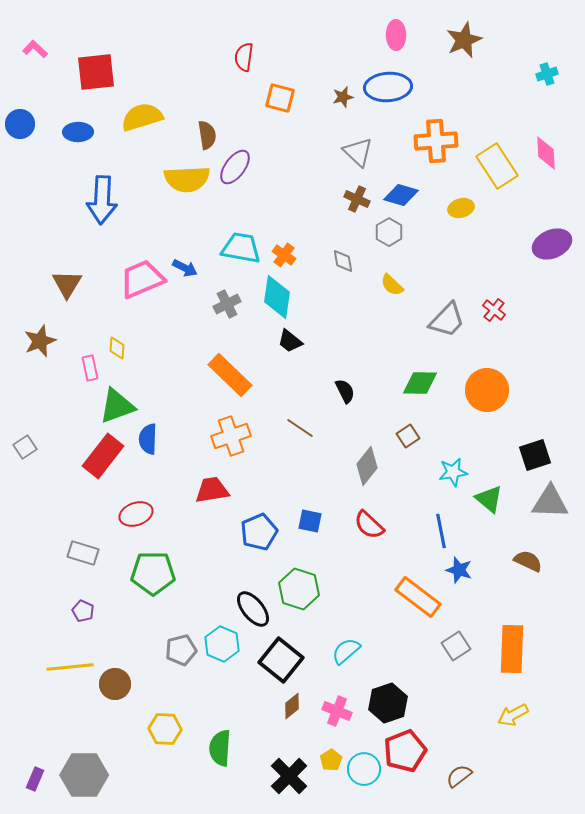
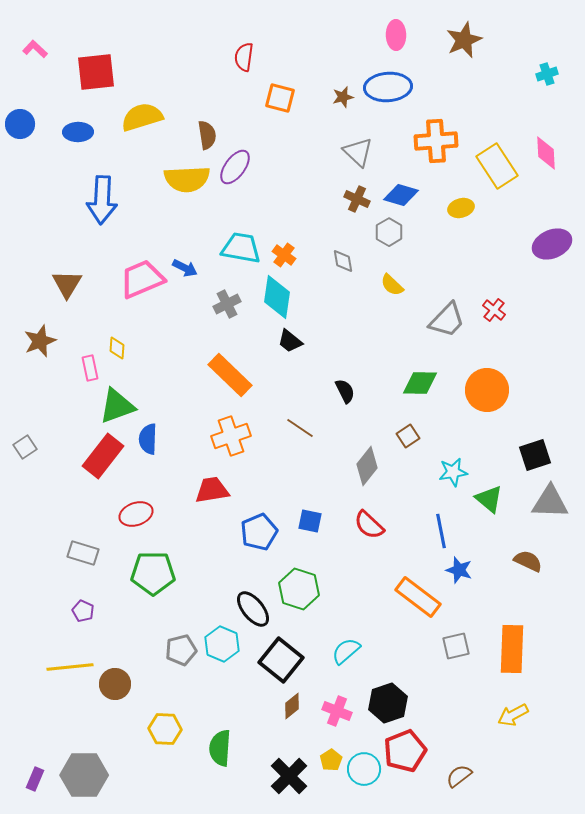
gray square at (456, 646): rotated 20 degrees clockwise
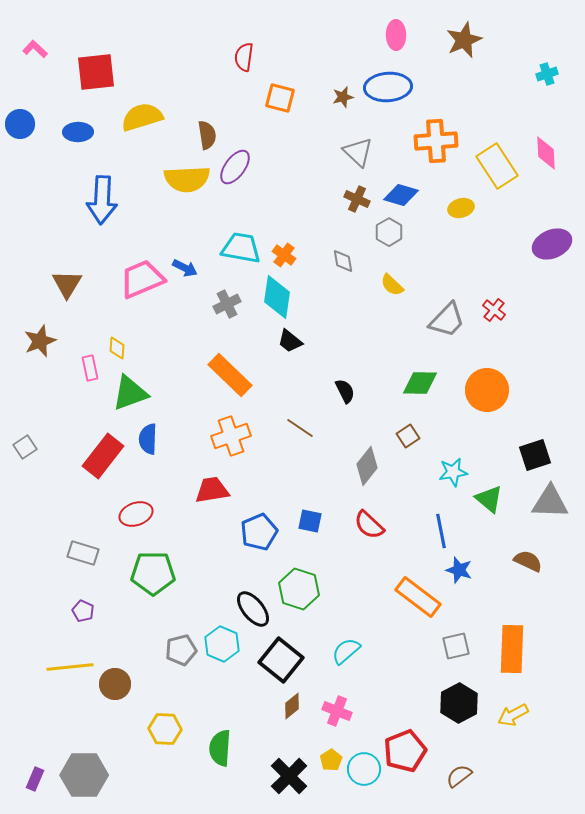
green triangle at (117, 406): moved 13 px right, 13 px up
black hexagon at (388, 703): moved 71 px right; rotated 9 degrees counterclockwise
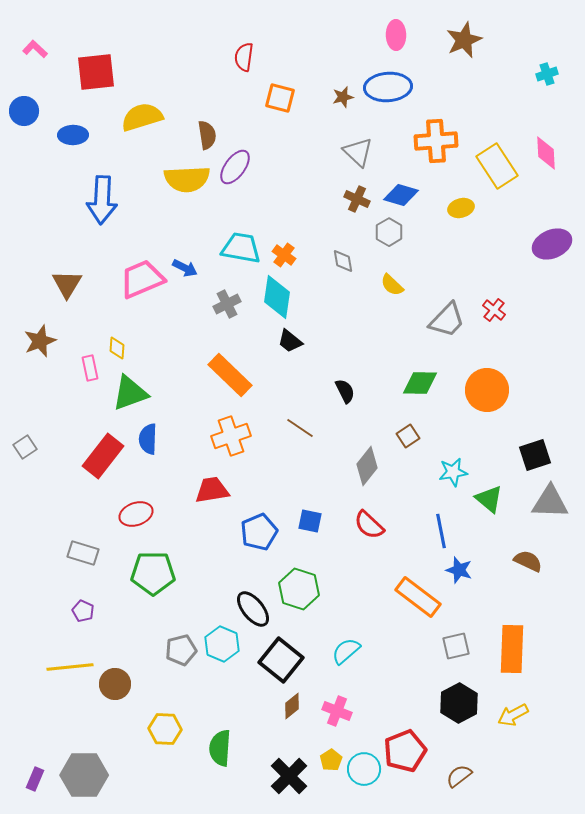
blue circle at (20, 124): moved 4 px right, 13 px up
blue ellipse at (78, 132): moved 5 px left, 3 px down
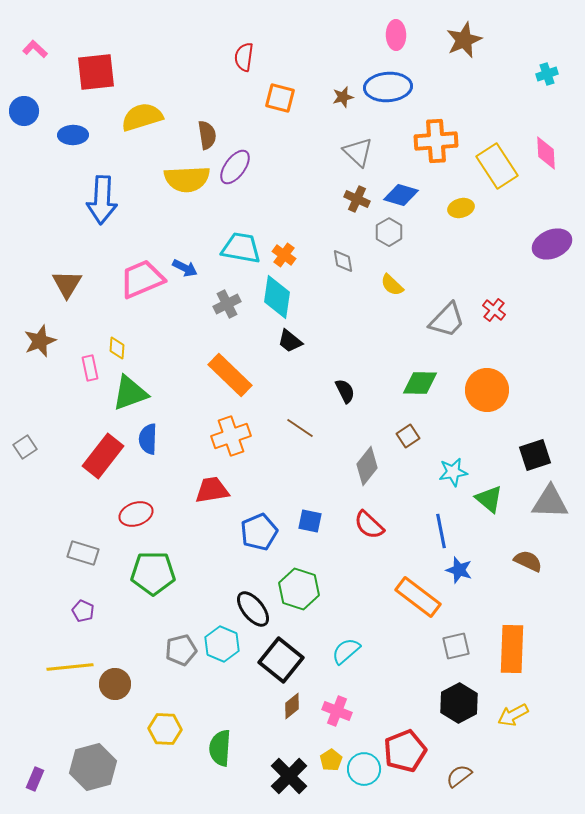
gray hexagon at (84, 775): moved 9 px right, 8 px up; rotated 15 degrees counterclockwise
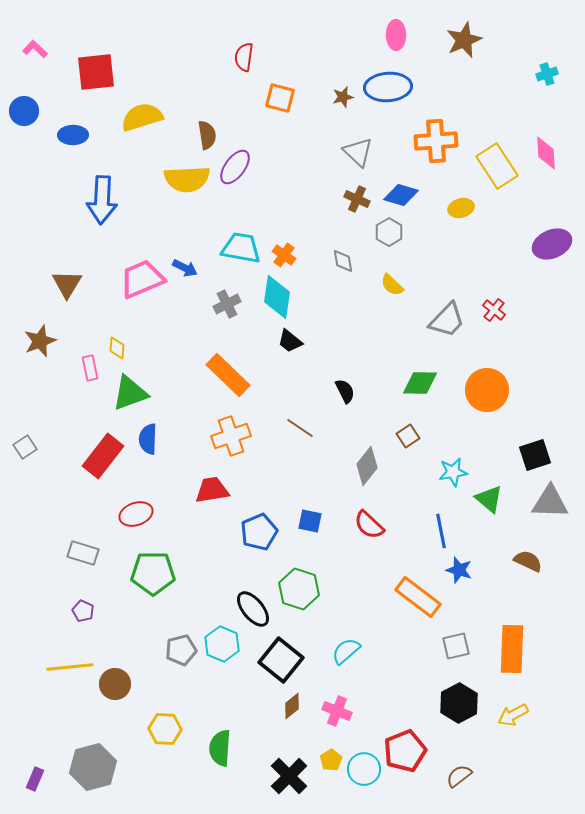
orange rectangle at (230, 375): moved 2 px left
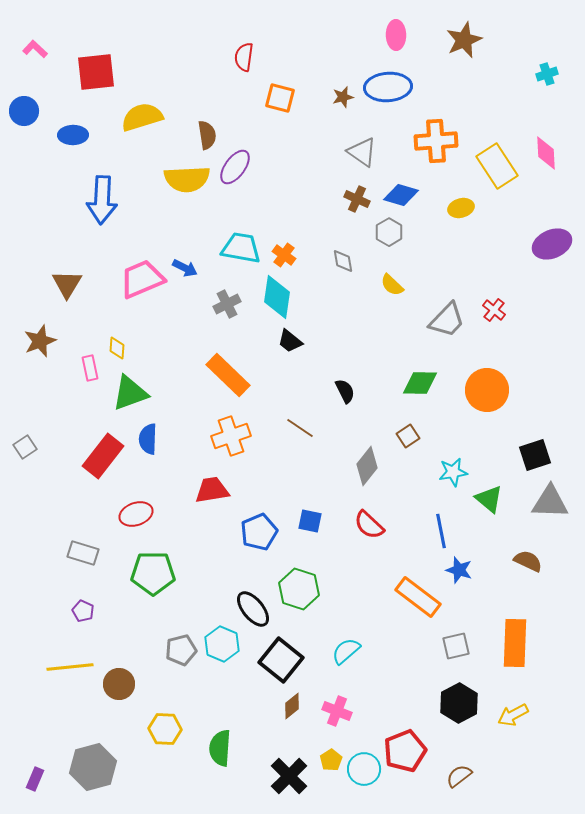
gray triangle at (358, 152): moved 4 px right; rotated 8 degrees counterclockwise
orange rectangle at (512, 649): moved 3 px right, 6 px up
brown circle at (115, 684): moved 4 px right
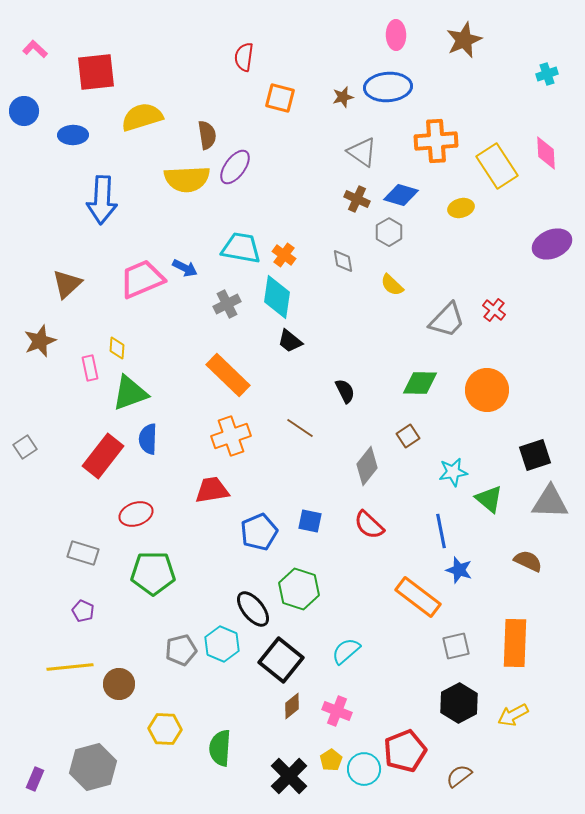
brown triangle at (67, 284): rotated 16 degrees clockwise
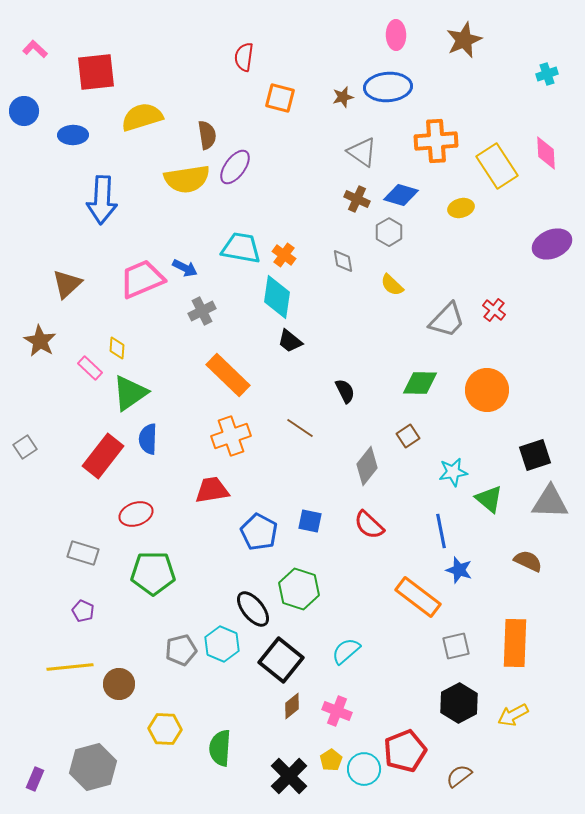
yellow semicircle at (187, 179): rotated 6 degrees counterclockwise
gray cross at (227, 304): moved 25 px left, 7 px down
brown star at (40, 341): rotated 20 degrees counterclockwise
pink rectangle at (90, 368): rotated 35 degrees counterclockwise
green triangle at (130, 393): rotated 15 degrees counterclockwise
blue pentagon at (259, 532): rotated 21 degrees counterclockwise
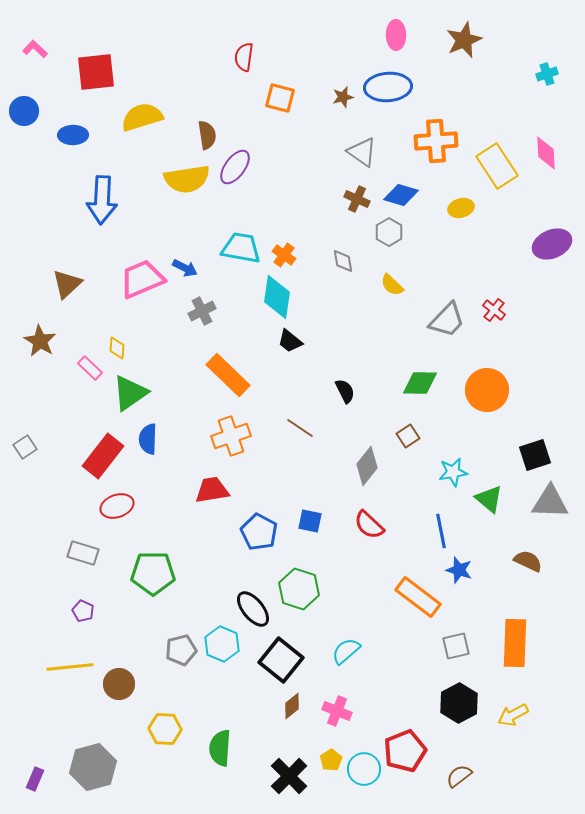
red ellipse at (136, 514): moved 19 px left, 8 px up
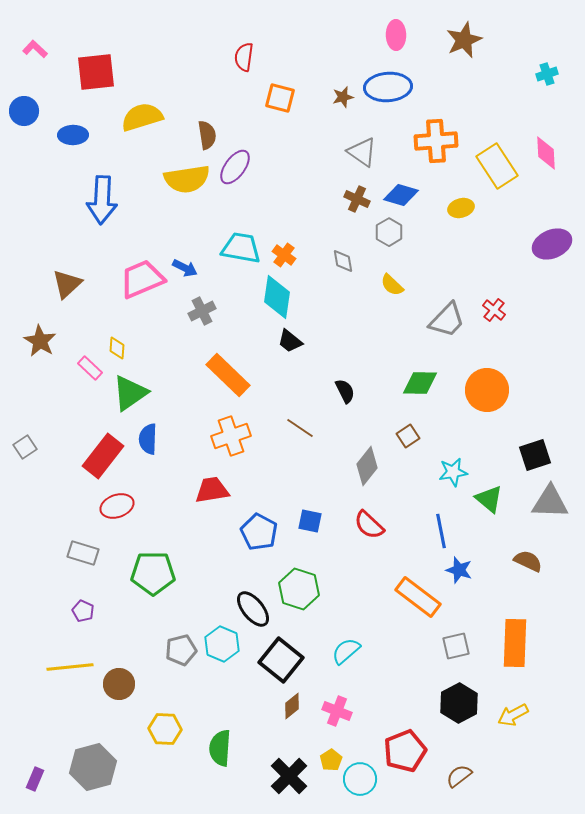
cyan circle at (364, 769): moved 4 px left, 10 px down
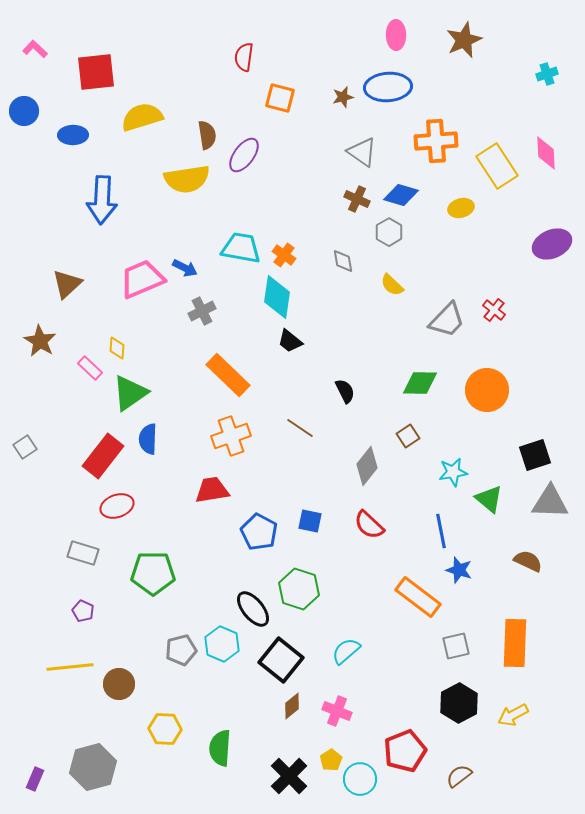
purple ellipse at (235, 167): moved 9 px right, 12 px up
